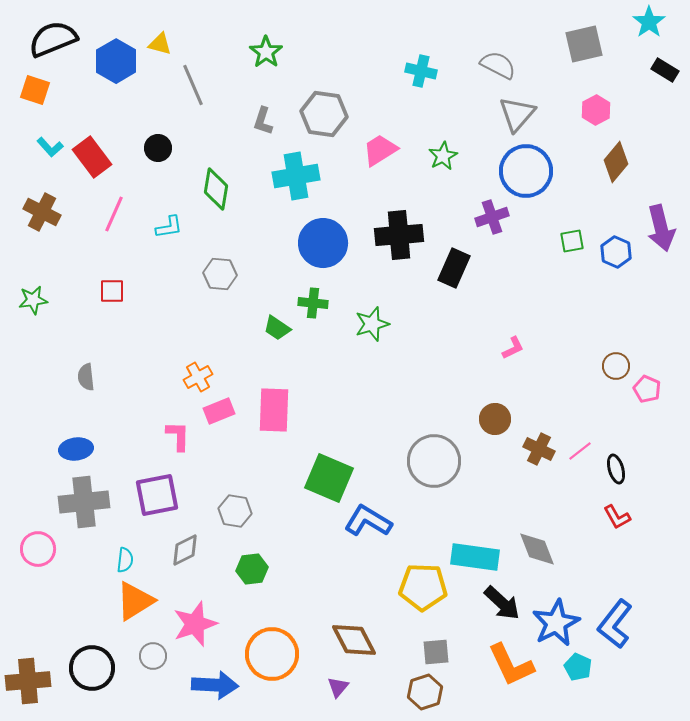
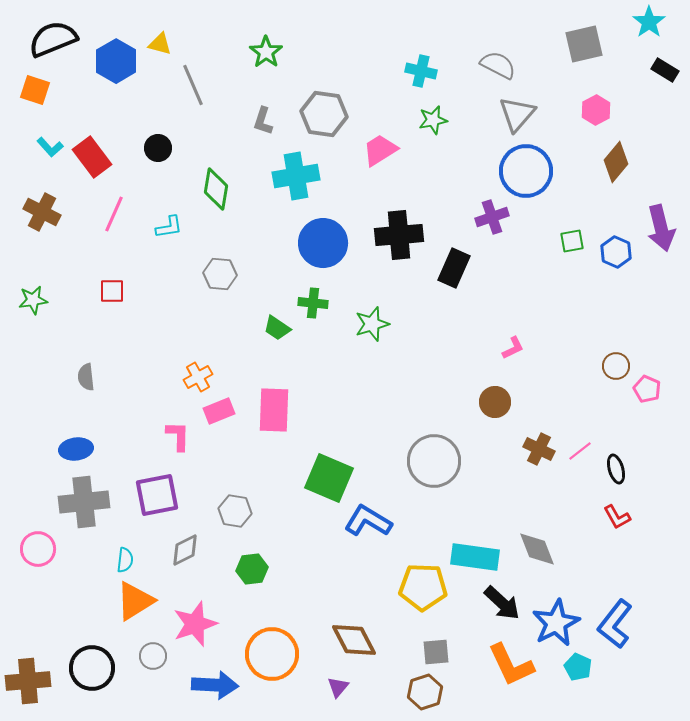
green star at (443, 156): moved 10 px left, 36 px up; rotated 16 degrees clockwise
brown circle at (495, 419): moved 17 px up
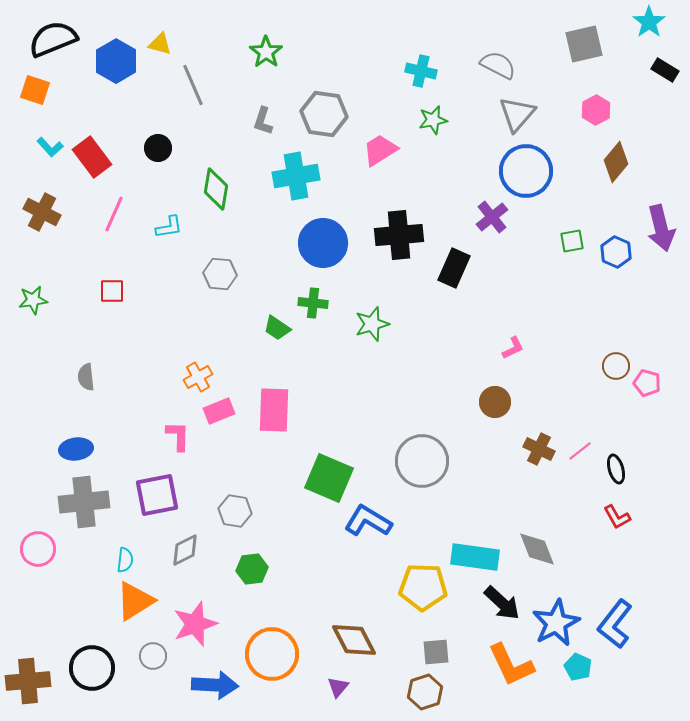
purple cross at (492, 217): rotated 20 degrees counterclockwise
pink pentagon at (647, 389): moved 6 px up; rotated 8 degrees counterclockwise
gray circle at (434, 461): moved 12 px left
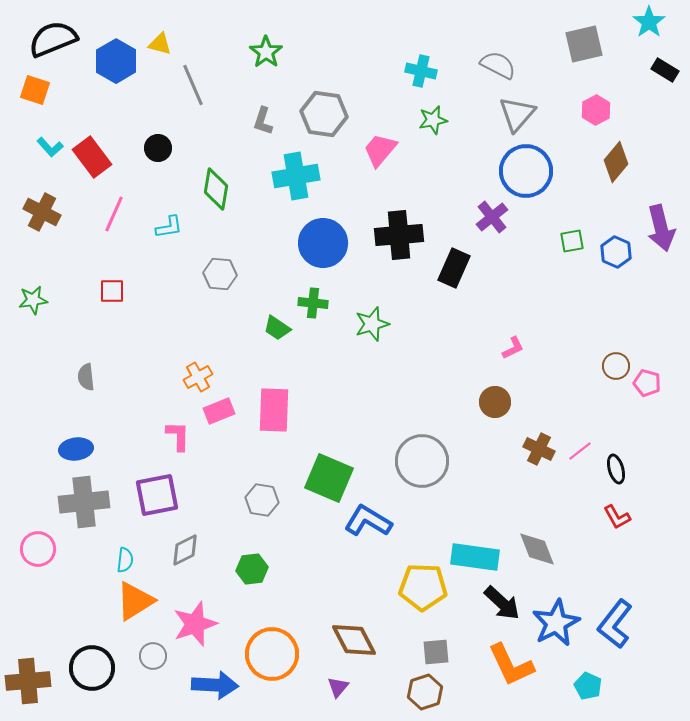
pink trapezoid at (380, 150): rotated 18 degrees counterclockwise
gray hexagon at (235, 511): moved 27 px right, 11 px up
cyan pentagon at (578, 667): moved 10 px right, 19 px down
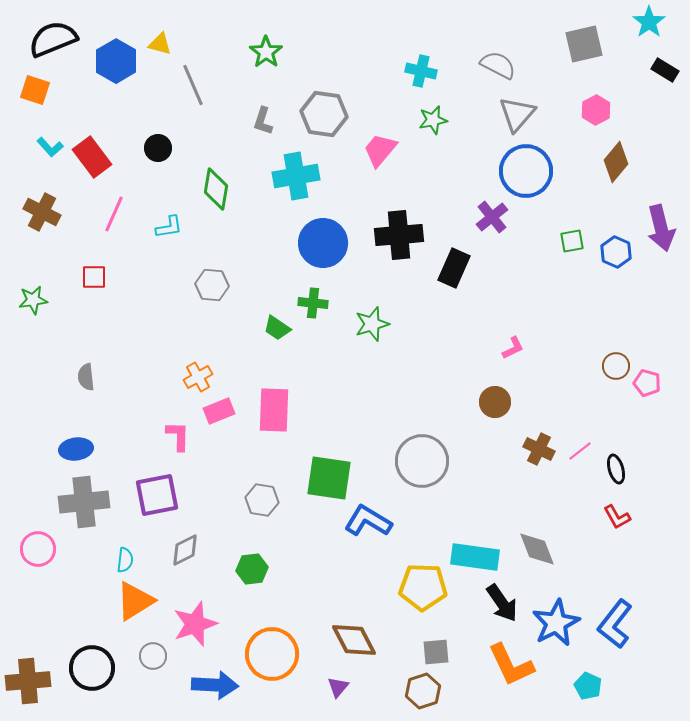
gray hexagon at (220, 274): moved 8 px left, 11 px down
red square at (112, 291): moved 18 px left, 14 px up
green square at (329, 478): rotated 15 degrees counterclockwise
black arrow at (502, 603): rotated 12 degrees clockwise
brown hexagon at (425, 692): moved 2 px left, 1 px up
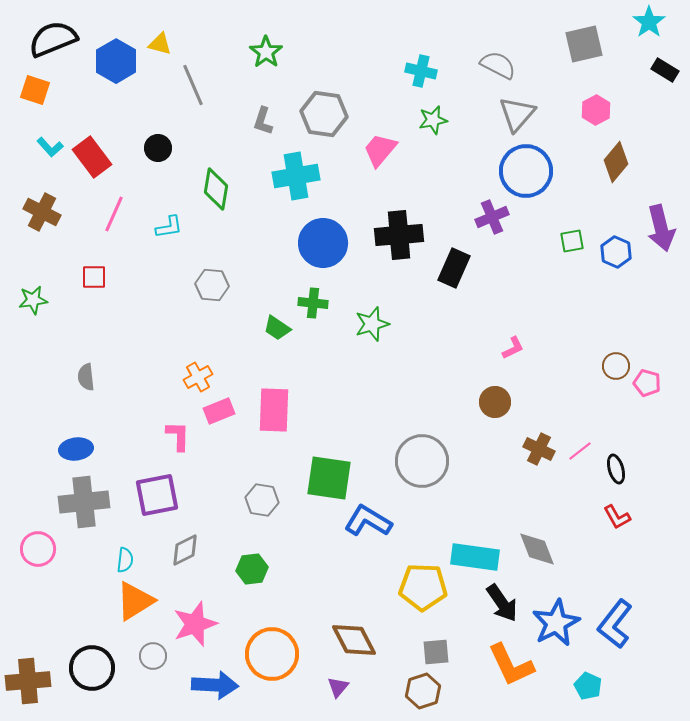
purple cross at (492, 217): rotated 16 degrees clockwise
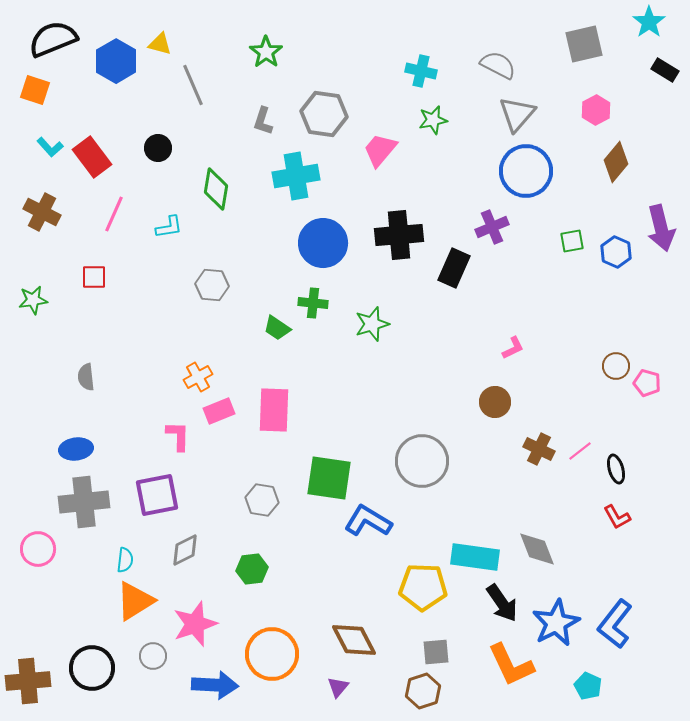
purple cross at (492, 217): moved 10 px down
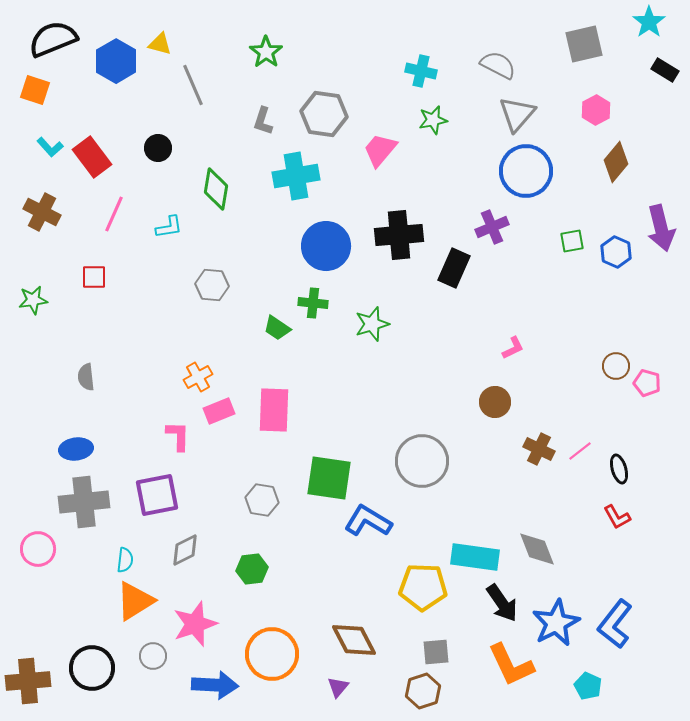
blue circle at (323, 243): moved 3 px right, 3 px down
black ellipse at (616, 469): moved 3 px right
